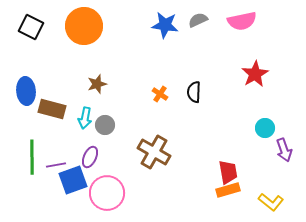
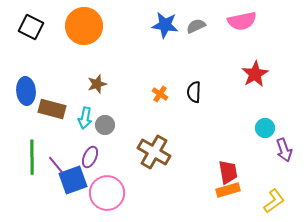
gray semicircle: moved 2 px left, 6 px down
purple line: rotated 60 degrees clockwise
yellow L-shape: moved 3 px right, 1 px up; rotated 75 degrees counterclockwise
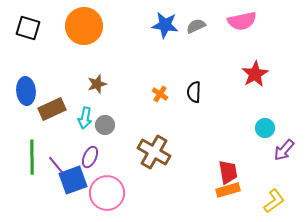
black square: moved 3 px left, 1 px down; rotated 10 degrees counterclockwise
brown rectangle: rotated 40 degrees counterclockwise
purple arrow: rotated 60 degrees clockwise
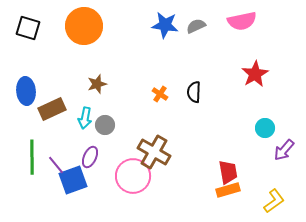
pink circle: moved 26 px right, 17 px up
